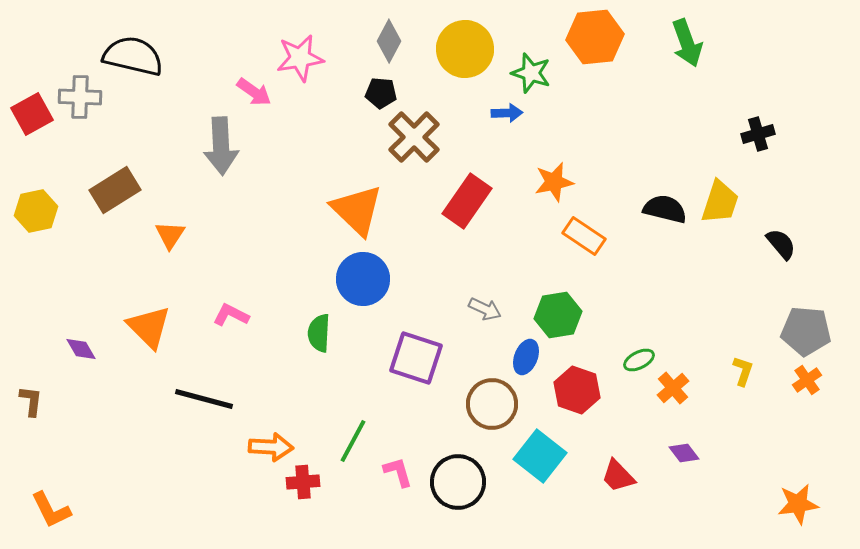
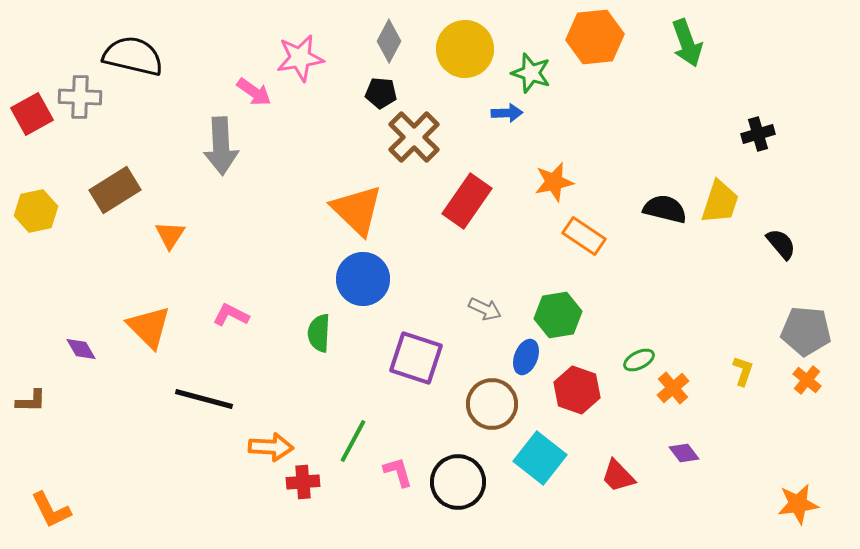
orange cross at (807, 380): rotated 16 degrees counterclockwise
brown L-shape at (31, 401): rotated 84 degrees clockwise
cyan square at (540, 456): moved 2 px down
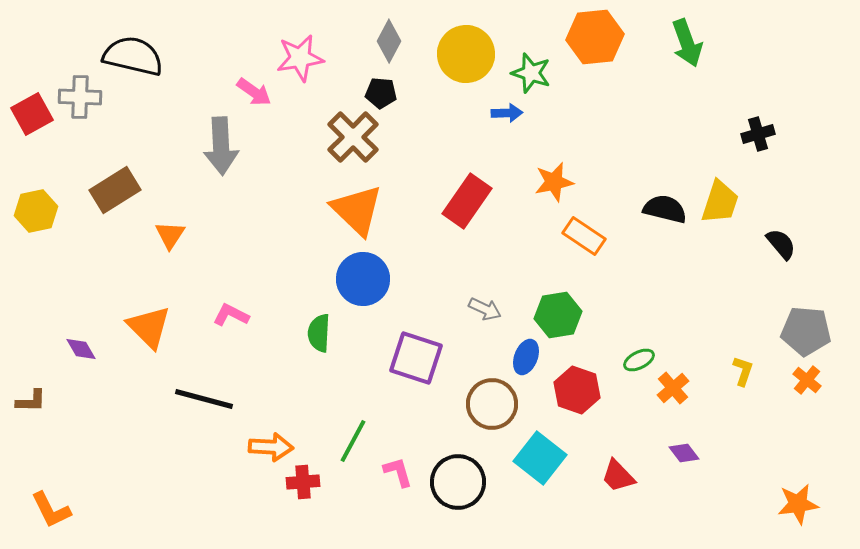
yellow circle at (465, 49): moved 1 px right, 5 px down
brown cross at (414, 137): moved 61 px left
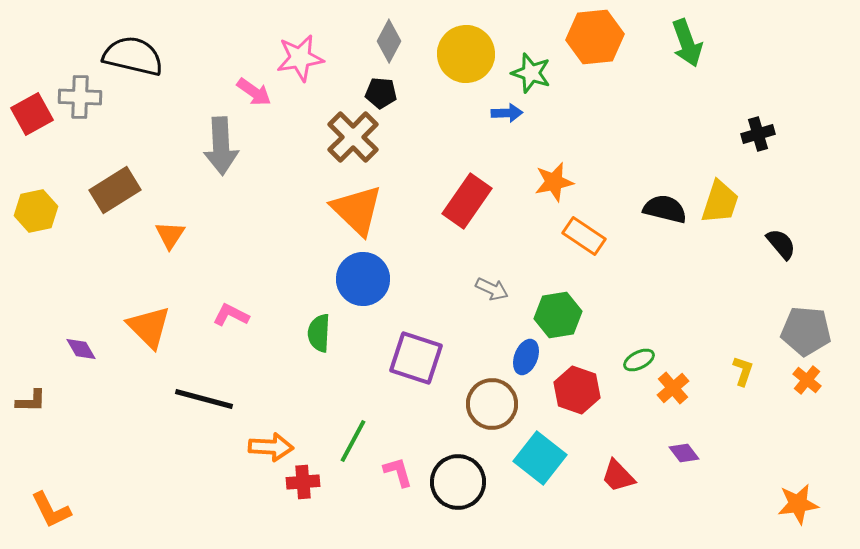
gray arrow at (485, 309): moved 7 px right, 20 px up
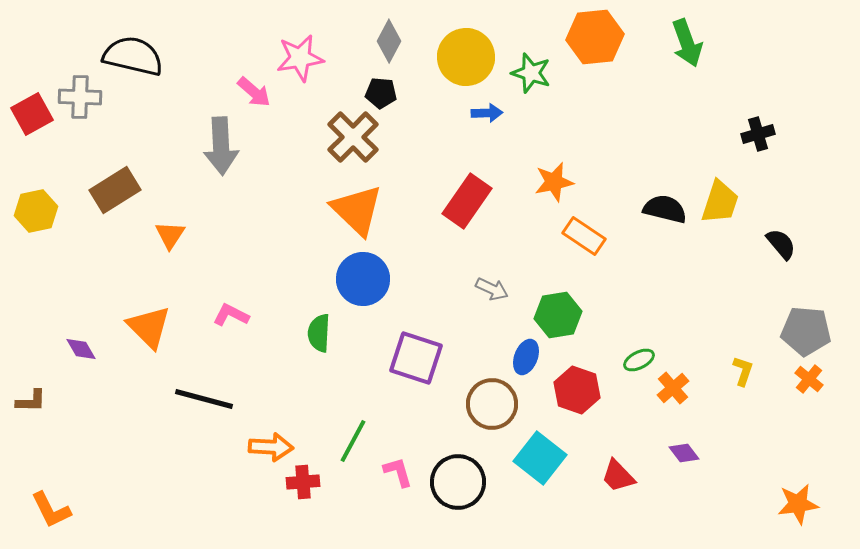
yellow circle at (466, 54): moved 3 px down
pink arrow at (254, 92): rotated 6 degrees clockwise
blue arrow at (507, 113): moved 20 px left
orange cross at (807, 380): moved 2 px right, 1 px up
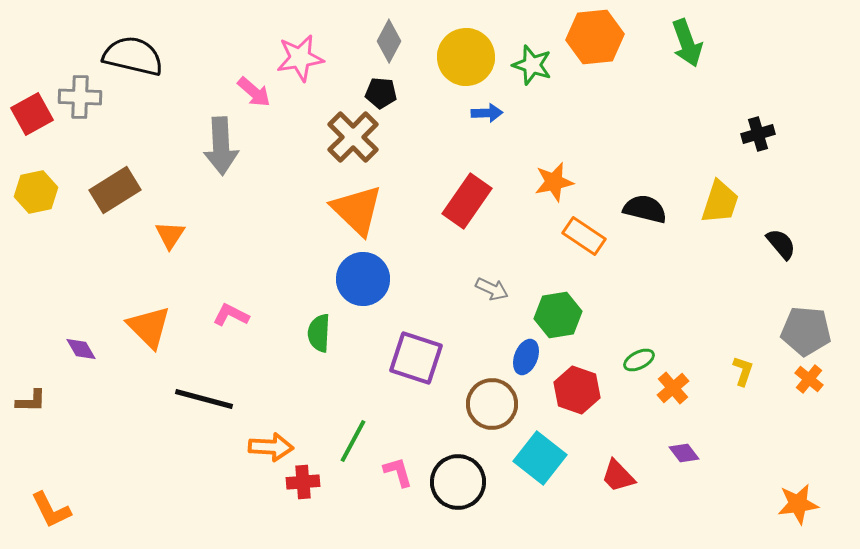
green star at (531, 73): moved 1 px right, 8 px up
black semicircle at (665, 209): moved 20 px left
yellow hexagon at (36, 211): moved 19 px up
